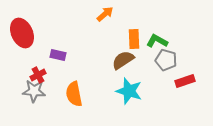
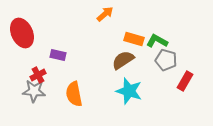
orange rectangle: rotated 72 degrees counterclockwise
red rectangle: rotated 42 degrees counterclockwise
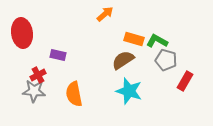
red ellipse: rotated 16 degrees clockwise
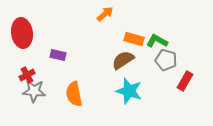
red cross: moved 11 px left
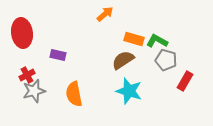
gray star: rotated 20 degrees counterclockwise
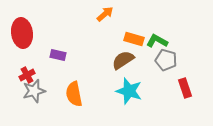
red rectangle: moved 7 px down; rotated 48 degrees counterclockwise
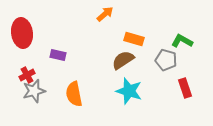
green L-shape: moved 25 px right
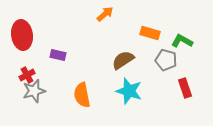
red ellipse: moved 2 px down
orange rectangle: moved 16 px right, 6 px up
orange semicircle: moved 8 px right, 1 px down
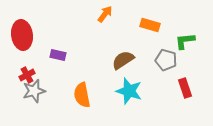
orange arrow: rotated 12 degrees counterclockwise
orange rectangle: moved 8 px up
green L-shape: moved 3 px right; rotated 35 degrees counterclockwise
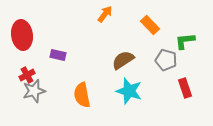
orange rectangle: rotated 30 degrees clockwise
